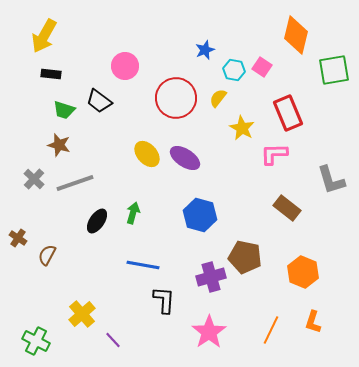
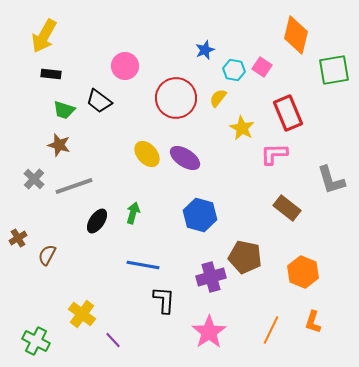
gray line: moved 1 px left, 3 px down
brown cross: rotated 24 degrees clockwise
yellow cross: rotated 12 degrees counterclockwise
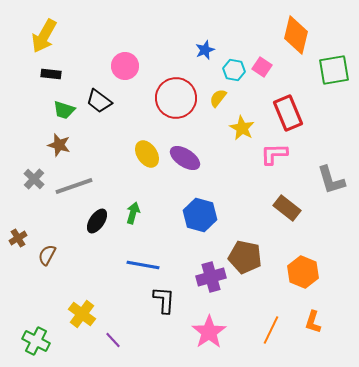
yellow ellipse: rotated 8 degrees clockwise
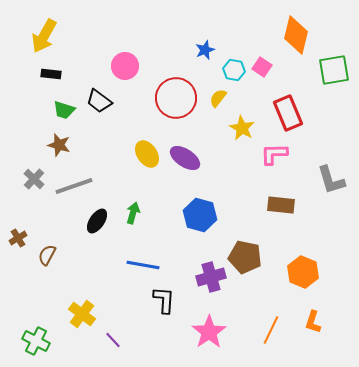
brown rectangle: moved 6 px left, 3 px up; rotated 32 degrees counterclockwise
